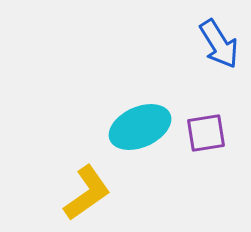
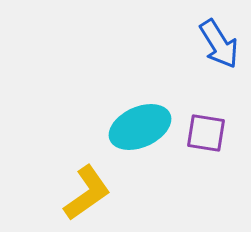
purple square: rotated 18 degrees clockwise
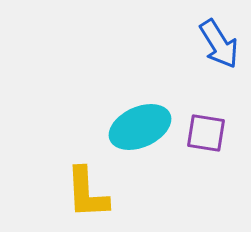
yellow L-shape: rotated 122 degrees clockwise
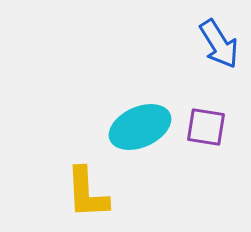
purple square: moved 6 px up
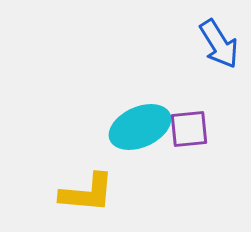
purple square: moved 17 px left, 2 px down; rotated 15 degrees counterclockwise
yellow L-shape: rotated 82 degrees counterclockwise
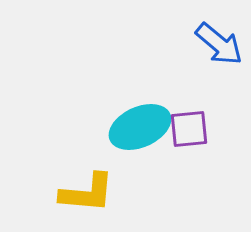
blue arrow: rotated 18 degrees counterclockwise
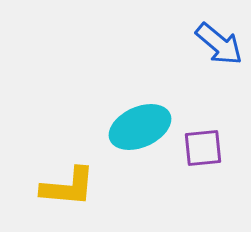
purple square: moved 14 px right, 19 px down
yellow L-shape: moved 19 px left, 6 px up
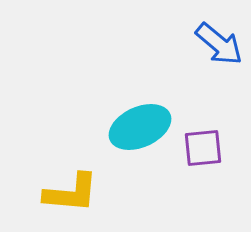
yellow L-shape: moved 3 px right, 6 px down
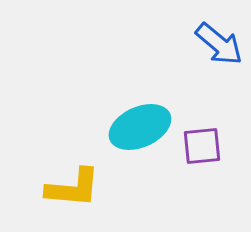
purple square: moved 1 px left, 2 px up
yellow L-shape: moved 2 px right, 5 px up
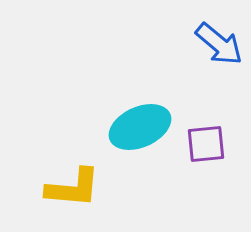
purple square: moved 4 px right, 2 px up
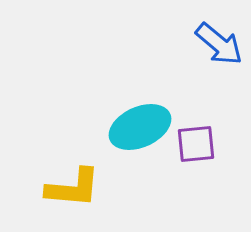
purple square: moved 10 px left
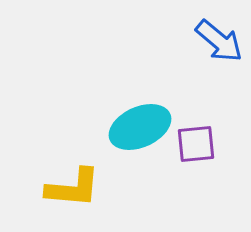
blue arrow: moved 3 px up
